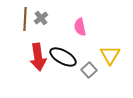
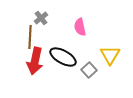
brown line: moved 5 px right, 18 px down
red arrow: moved 3 px left, 4 px down; rotated 20 degrees clockwise
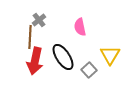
gray cross: moved 2 px left, 2 px down
black ellipse: rotated 28 degrees clockwise
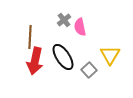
gray cross: moved 25 px right
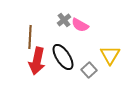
pink semicircle: moved 2 px up; rotated 48 degrees counterclockwise
red arrow: moved 2 px right
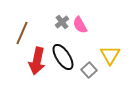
gray cross: moved 2 px left, 2 px down
pink semicircle: rotated 30 degrees clockwise
brown line: moved 8 px left, 4 px up; rotated 20 degrees clockwise
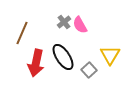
gray cross: moved 2 px right
red arrow: moved 1 px left, 2 px down
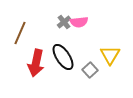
pink semicircle: moved 1 px left, 3 px up; rotated 66 degrees counterclockwise
brown line: moved 2 px left
gray square: moved 1 px right
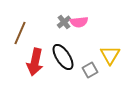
red arrow: moved 1 px left, 1 px up
gray square: rotated 14 degrees clockwise
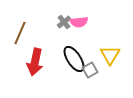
black ellipse: moved 11 px right, 2 px down
